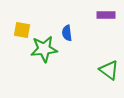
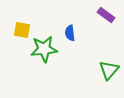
purple rectangle: rotated 36 degrees clockwise
blue semicircle: moved 3 px right
green triangle: rotated 35 degrees clockwise
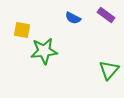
blue semicircle: moved 3 px right, 15 px up; rotated 56 degrees counterclockwise
green star: moved 2 px down
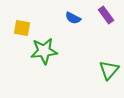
purple rectangle: rotated 18 degrees clockwise
yellow square: moved 2 px up
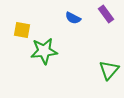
purple rectangle: moved 1 px up
yellow square: moved 2 px down
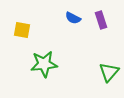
purple rectangle: moved 5 px left, 6 px down; rotated 18 degrees clockwise
green star: moved 13 px down
green triangle: moved 2 px down
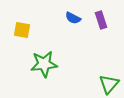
green triangle: moved 12 px down
